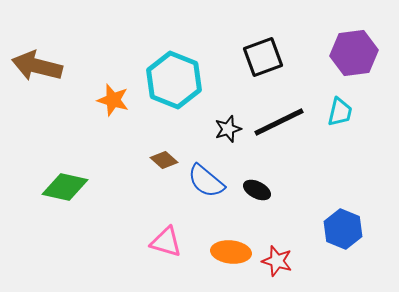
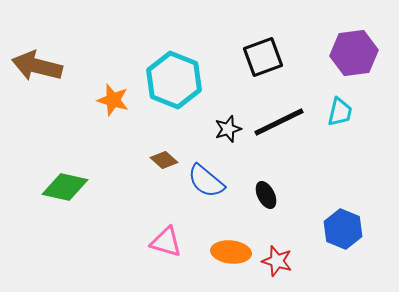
black ellipse: moved 9 px right, 5 px down; rotated 36 degrees clockwise
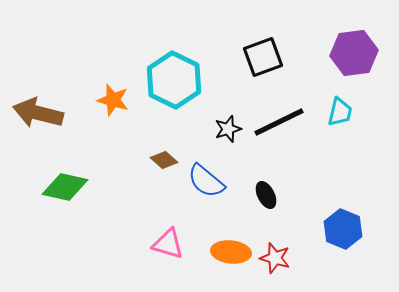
brown arrow: moved 1 px right, 47 px down
cyan hexagon: rotated 4 degrees clockwise
pink triangle: moved 2 px right, 2 px down
red star: moved 2 px left, 3 px up
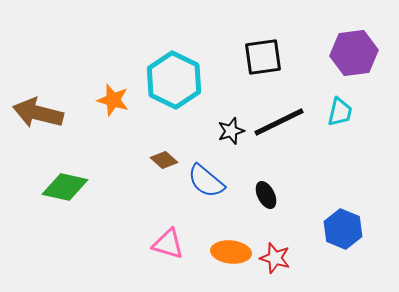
black square: rotated 12 degrees clockwise
black star: moved 3 px right, 2 px down
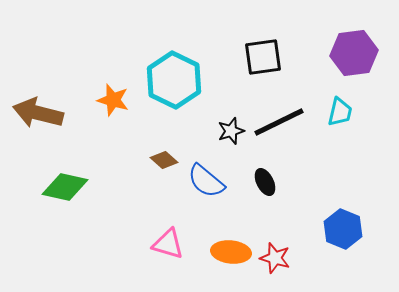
black ellipse: moved 1 px left, 13 px up
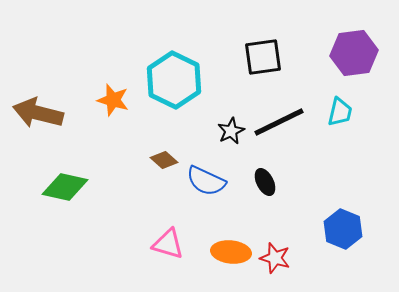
black star: rotated 8 degrees counterclockwise
blue semicircle: rotated 15 degrees counterclockwise
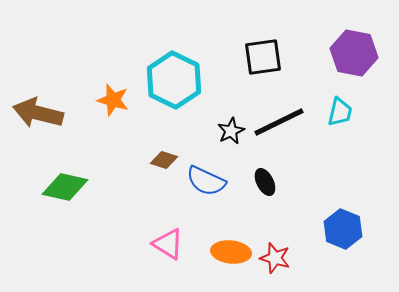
purple hexagon: rotated 18 degrees clockwise
brown diamond: rotated 24 degrees counterclockwise
pink triangle: rotated 16 degrees clockwise
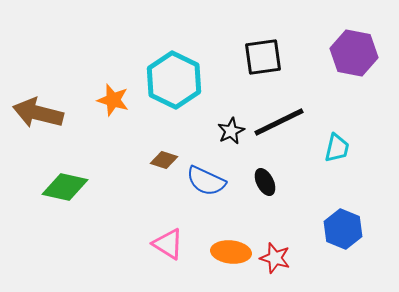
cyan trapezoid: moved 3 px left, 36 px down
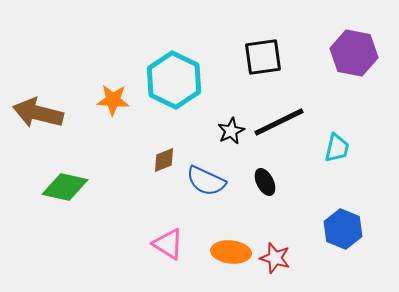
orange star: rotated 12 degrees counterclockwise
brown diamond: rotated 40 degrees counterclockwise
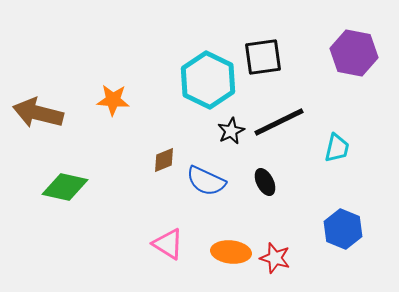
cyan hexagon: moved 34 px right
